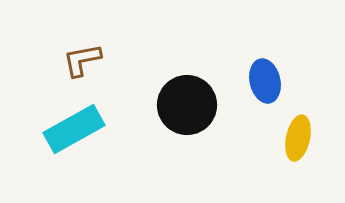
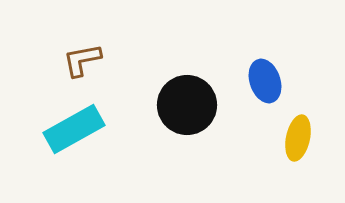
blue ellipse: rotated 6 degrees counterclockwise
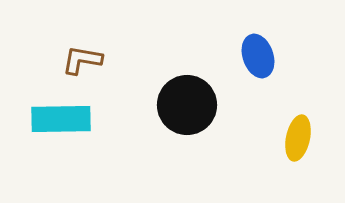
brown L-shape: rotated 21 degrees clockwise
blue ellipse: moved 7 px left, 25 px up
cyan rectangle: moved 13 px left, 10 px up; rotated 28 degrees clockwise
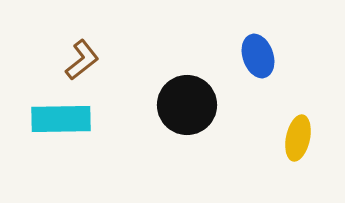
brown L-shape: rotated 132 degrees clockwise
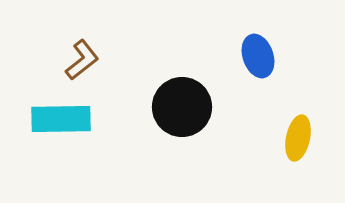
black circle: moved 5 px left, 2 px down
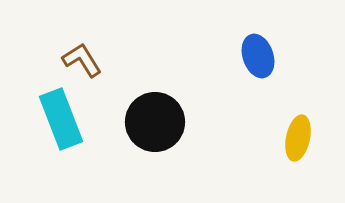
brown L-shape: rotated 84 degrees counterclockwise
black circle: moved 27 px left, 15 px down
cyan rectangle: rotated 70 degrees clockwise
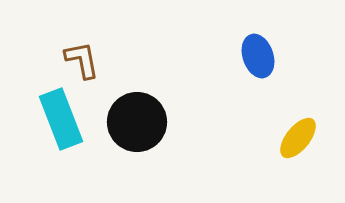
brown L-shape: rotated 21 degrees clockwise
black circle: moved 18 px left
yellow ellipse: rotated 27 degrees clockwise
